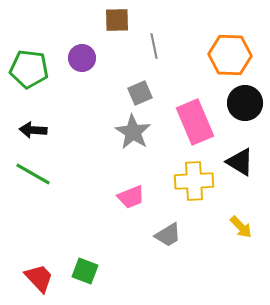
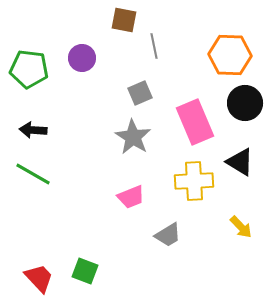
brown square: moved 7 px right; rotated 12 degrees clockwise
gray star: moved 5 px down
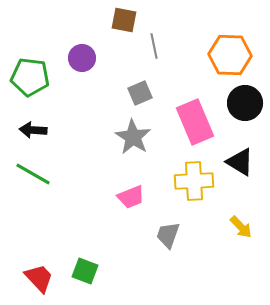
green pentagon: moved 1 px right, 8 px down
gray trapezoid: rotated 140 degrees clockwise
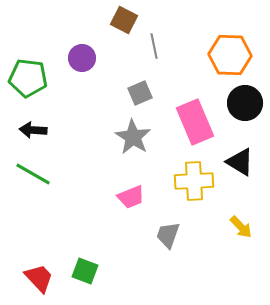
brown square: rotated 16 degrees clockwise
green pentagon: moved 2 px left, 1 px down
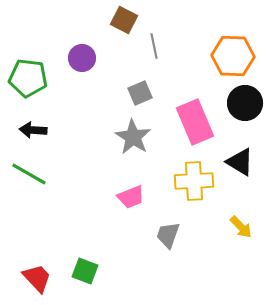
orange hexagon: moved 3 px right, 1 px down
green line: moved 4 px left
red trapezoid: moved 2 px left
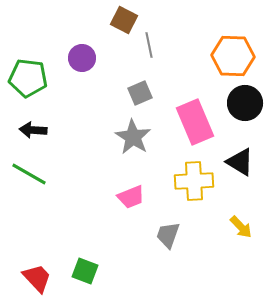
gray line: moved 5 px left, 1 px up
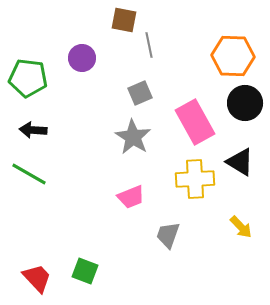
brown square: rotated 16 degrees counterclockwise
pink rectangle: rotated 6 degrees counterclockwise
yellow cross: moved 1 px right, 2 px up
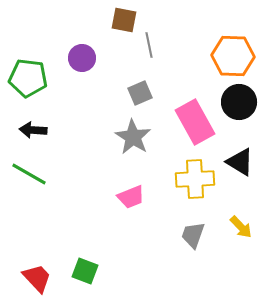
black circle: moved 6 px left, 1 px up
gray trapezoid: moved 25 px right
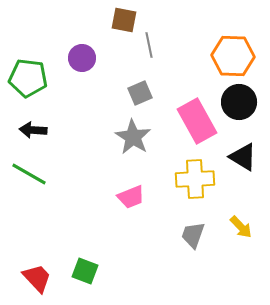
pink rectangle: moved 2 px right, 1 px up
black triangle: moved 3 px right, 5 px up
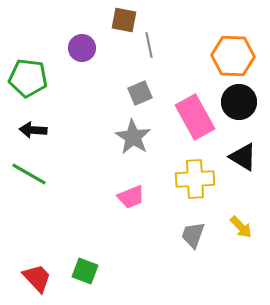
purple circle: moved 10 px up
pink rectangle: moved 2 px left, 4 px up
